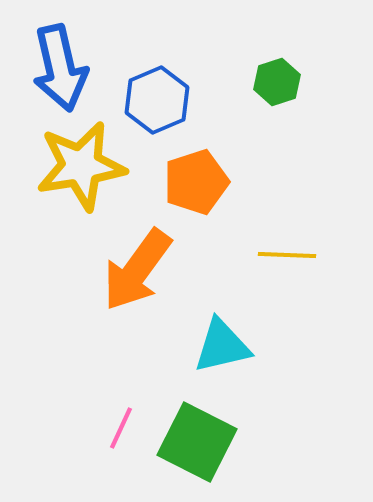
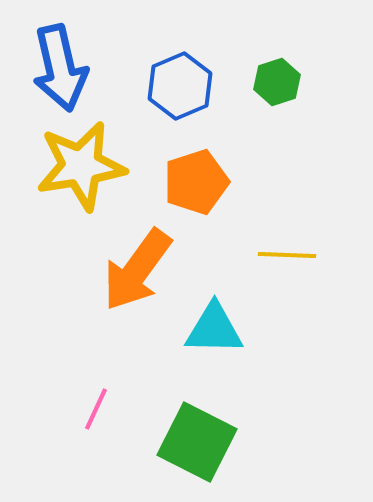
blue hexagon: moved 23 px right, 14 px up
cyan triangle: moved 8 px left, 17 px up; rotated 14 degrees clockwise
pink line: moved 25 px left, 19 px up
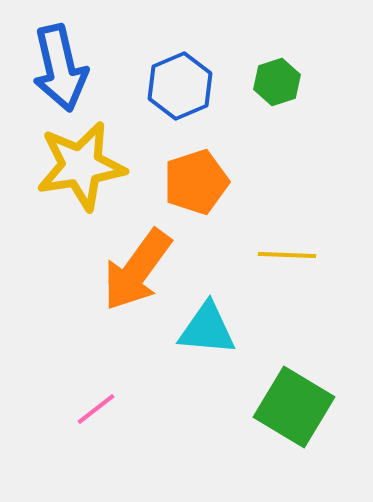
cyan triangle: moved 7 px left; rotated 4 degrees clockwise
pink line: rotated 27 degrees clockwise
green square: moved 97 px right, 35 px up; rotated 4 degrees clockwise
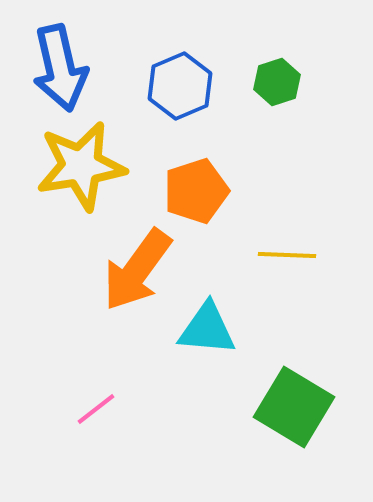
orange pentagon: moved 9 px down
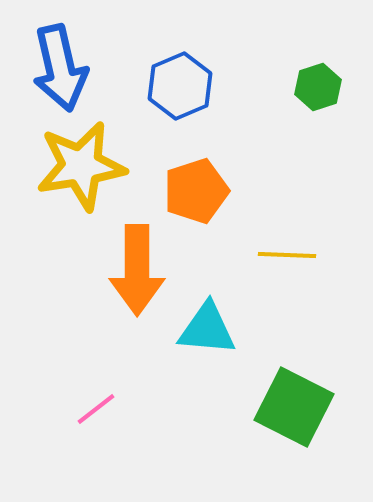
green hexagon: moved 41 px right, 5 px down
orange arrow: rotated 36 degrees counterclockwise
green square: rotated 4 degrees counterclockwise
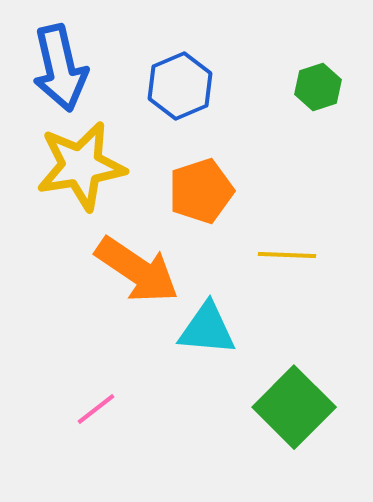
orange pentagon: moved 5 px right
orange arrow: rotated 56 degrees counterclockwise
green square: rotated 18 degrees clockwise
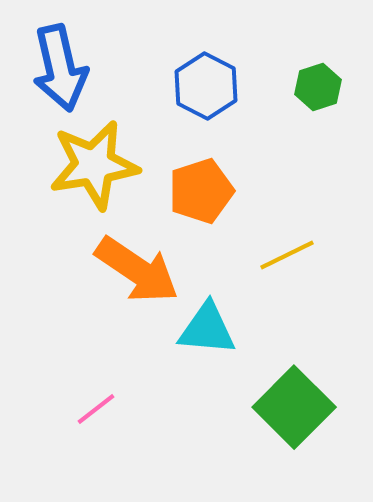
blue hexagon: moved 26 px right; rotated 10 degrees counterclockwise
yellow star: moved 13 px right, 1 px up
yellow line: rotated 28 degrees counterclockwise
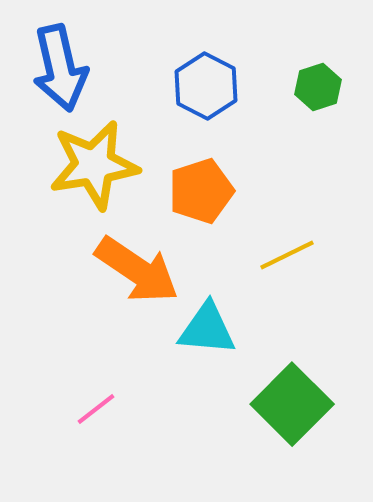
green square: moved 2 px left, 3 px up
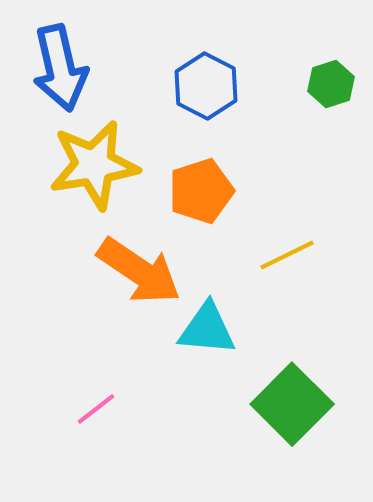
green hexagon: moved 13 px right, 3 px up
orange arrow: moved 2 px right, 1 px down
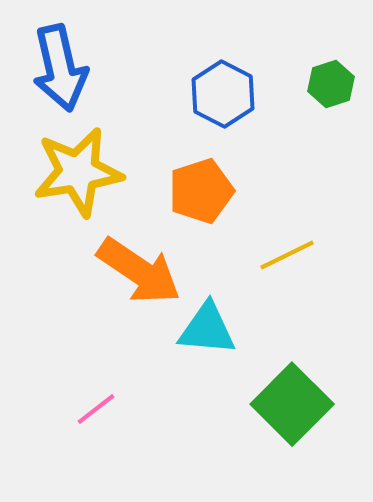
blue hexagon: moved 17 px right, 8 px down
yellow star: moved 16 px left, 7 px down
